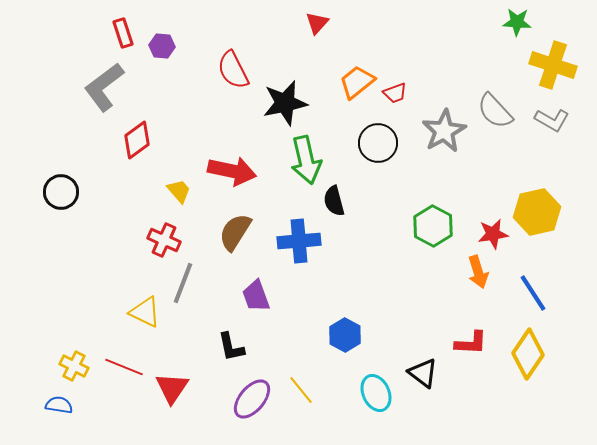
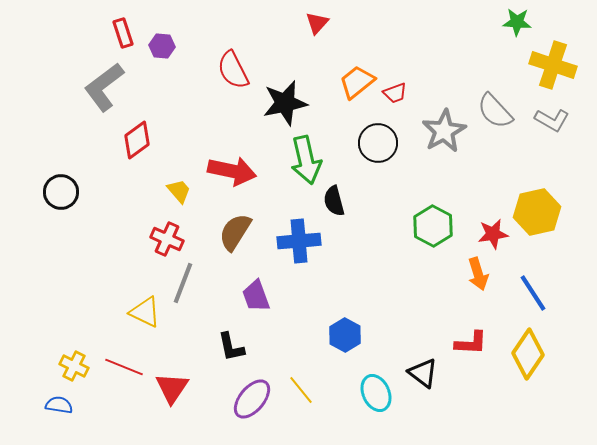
red cross at (164, 240): moved 3 px right, 1 px up
orange arrow at (478, 272): moved 2 px down
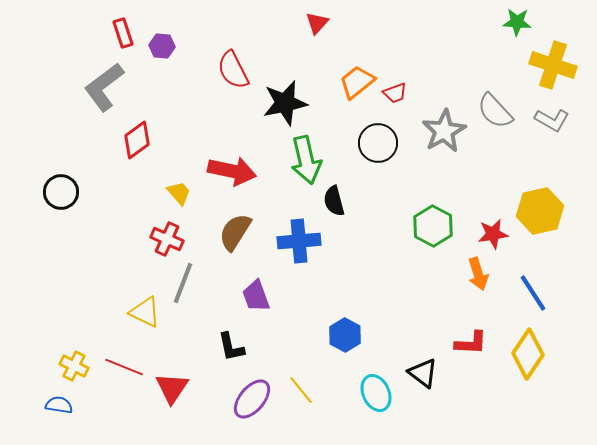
yellow trapezoid at (179, 191): moved 2 px down
yellow hexagon at (537, 212): moved 3 px right, 1 px up
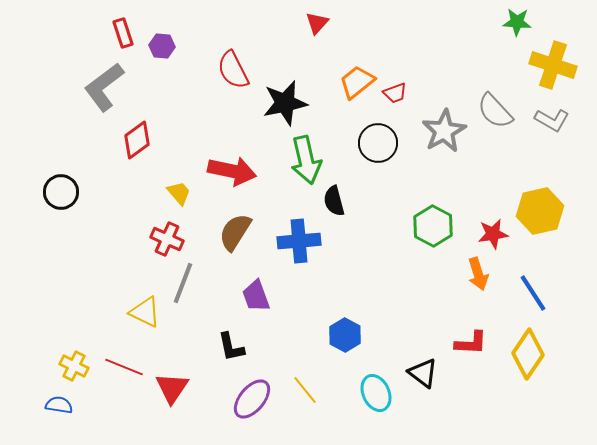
yellow line at (301, 390): moved 4 px right
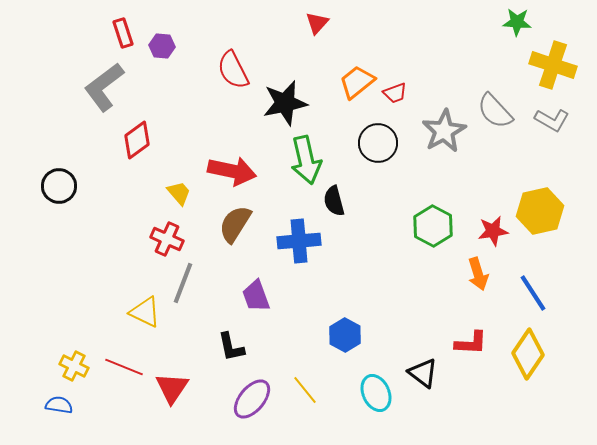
black circle at (61, 192): moved 2 px left, 6 px up
brown semicircle at (235, 232): moved 8 px up
red star at (493, 234): moved 3 px up
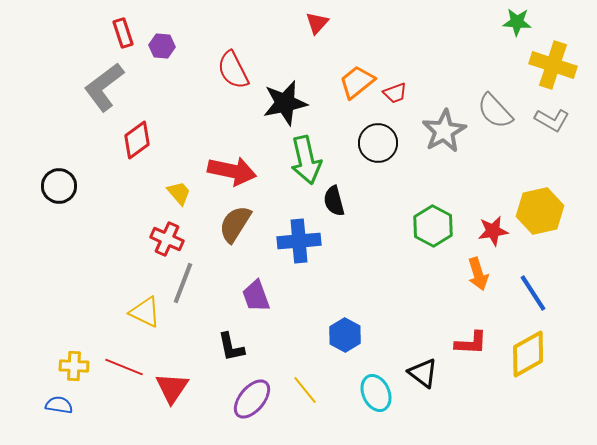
yellow diamond at (528, 354): rotated 27 degrees clockwise
yellow cross at (74, 366): rotated 24 degrees counterclockwise
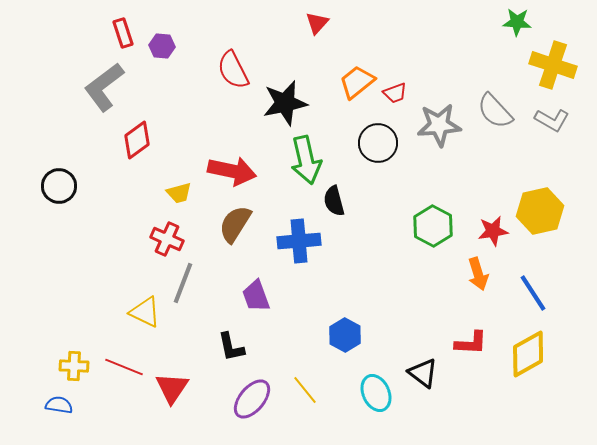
gray star at (444, 131): moved 5 px left, 6 px up; rotated 24 degrees clockwise
yellow trapezoid at (179, 193): rotated 116 degrees clockwise
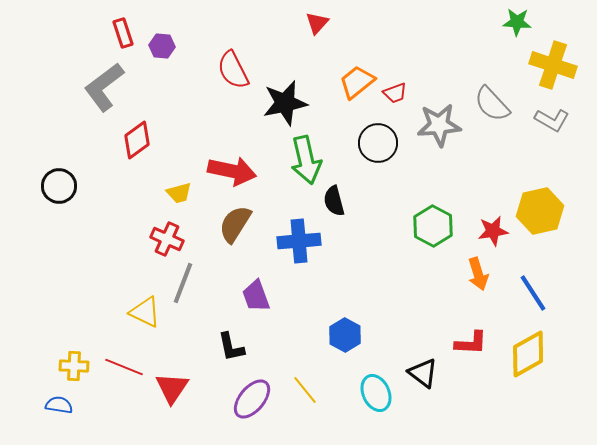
gray semicircle at (495, 111): moved 3 px left, 7 px up
